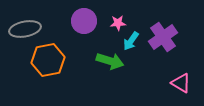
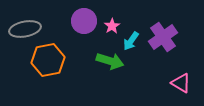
pink star: moved 6 px left, 3 px down; rotated 28 degrees counterclockwise
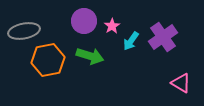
gray ellipse: moved 1 px left, 2 px down
green arrow: moved 20 px left, 5 px up
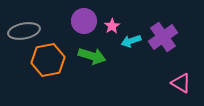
cyan arrow: rotated 36 degrees clockwise
green arrow: moved 2 px right
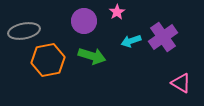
pink star: moved 5 px right, 14 px up
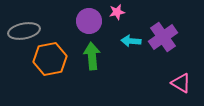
pink star: rotated 21 degrees clockwise
purple circle: moved 5 px right
cyan arrow: rotated 24 degrees clockwise
green arrow: rotated 112 degrees counterclockwise
orange hexagon: moved 2 px right, 1 px up
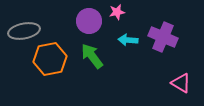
purple cross: rotated 32 degrees counterclockwise
cyan arrow: moved 3 px left, 1 px up
green arrow: rotated 32 degrees counterclockwise
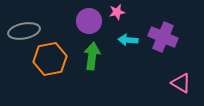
green arrow: rotated 44 degrees clockwise
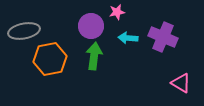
purple circle: moved 2 px right, 5 px down
cyan arrow: moved 2 px up
green arrow: moved 2 px right
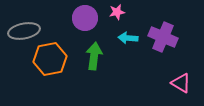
purple circle: moved 6 px left, 8 px up
